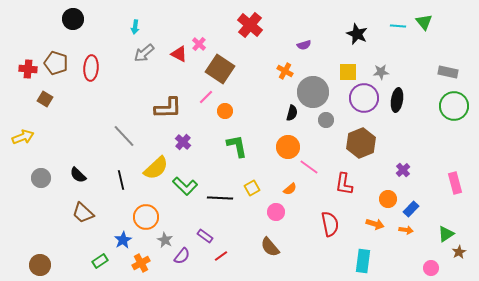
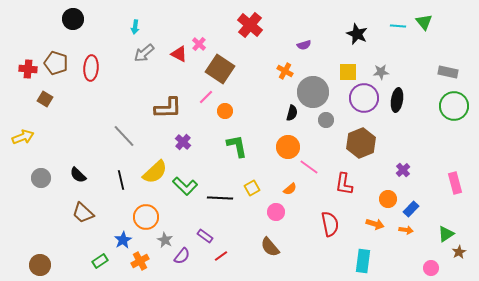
yellow semicircle at (156, 168): moved 1 px left, 4 px down
orange cross at (141, 263): moved 1 px left, 2 px up
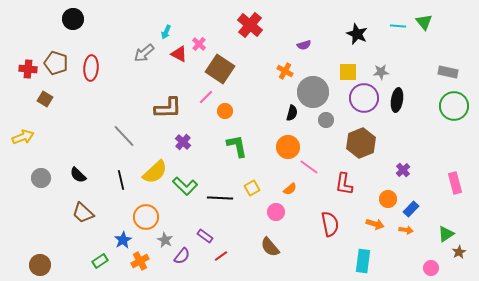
cyan arrow at (135, 27): moved 31 px right, 5 px down; rotated 16 degrees clockwise
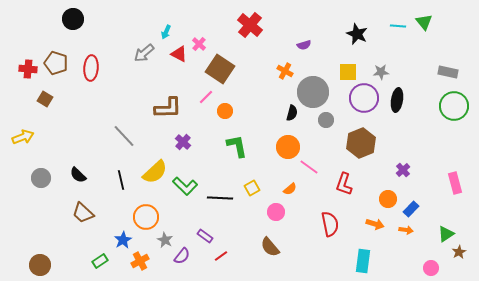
red L-shape at (344, 184): rotated 10 degrees clockwise
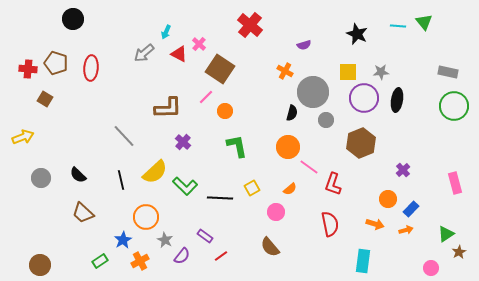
red L-shape at (344, 184): moved 11 px left
orange arrow at (406, 230): rotated 24 degrees counterclockwise
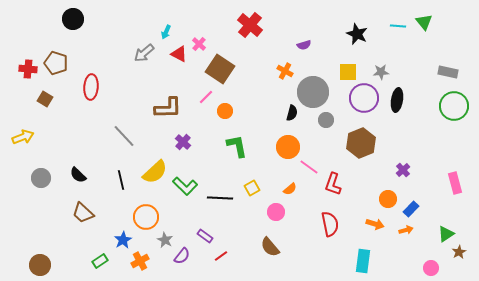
red ellipse at (91, 68): moved 19 px down
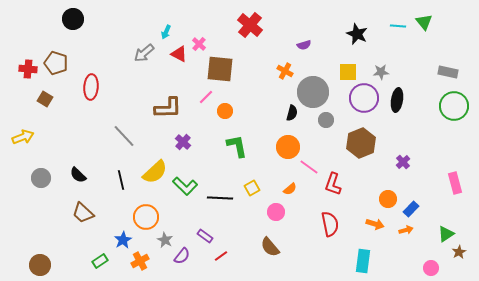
brown square at (220, 69): rotated 28 degrees counterclockwise
purple cross at (403, 170): moved 8 px up
